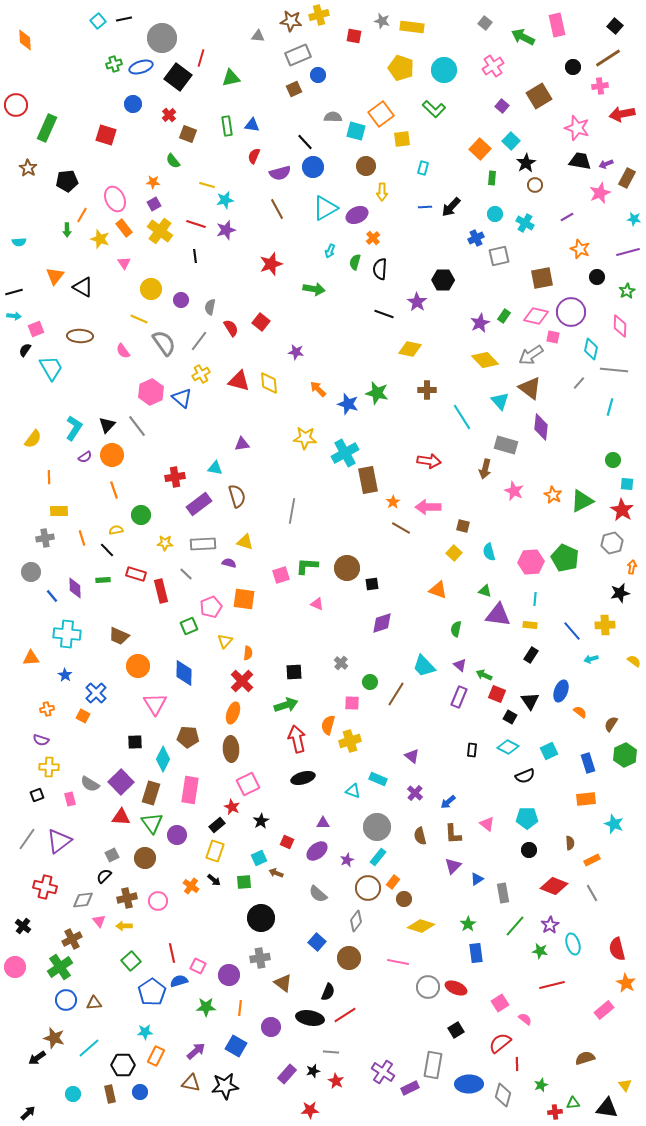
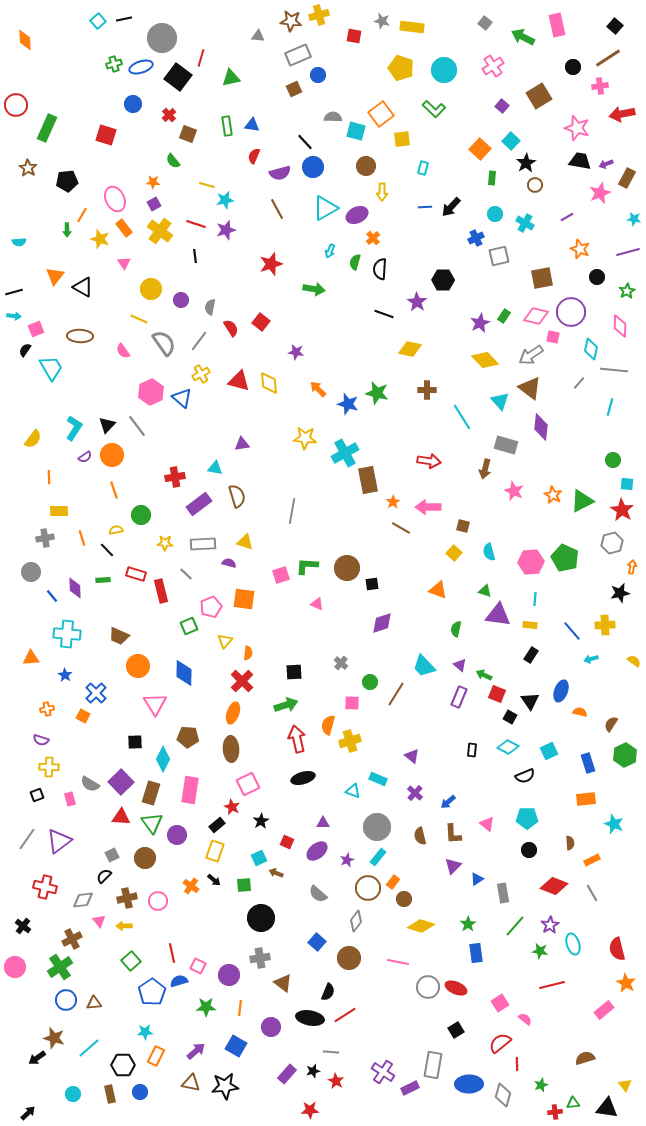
orange semicircle at (580, 712): rotated 24 degrees counterclockwise
green square at (244, 882): moved 3 px down
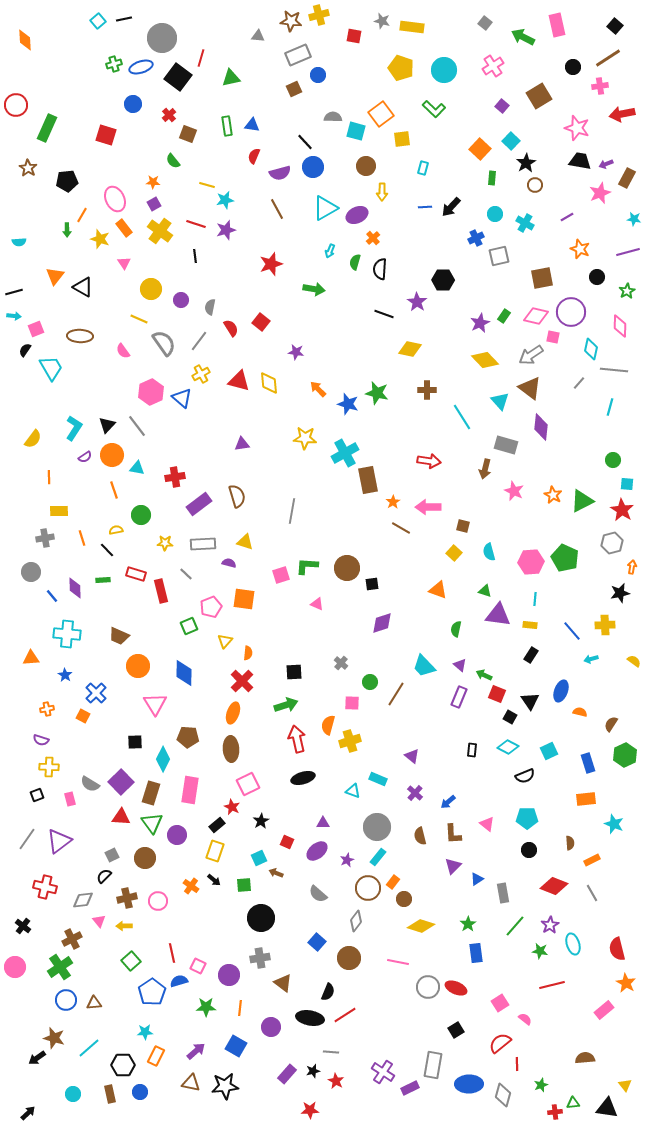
cyan triangle at (215, 468): moved 78 px left
brown semicircle at (585, 1058): rotated 12 degrees clockwise
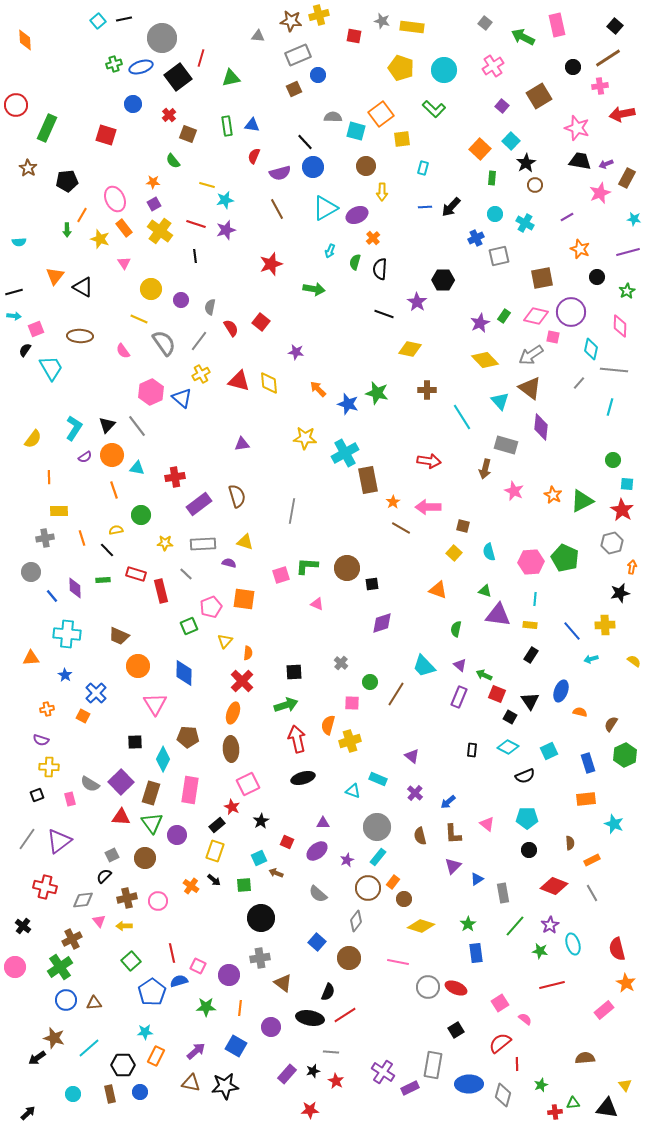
black square at (178, 77): rotated 16 degrees clockwise
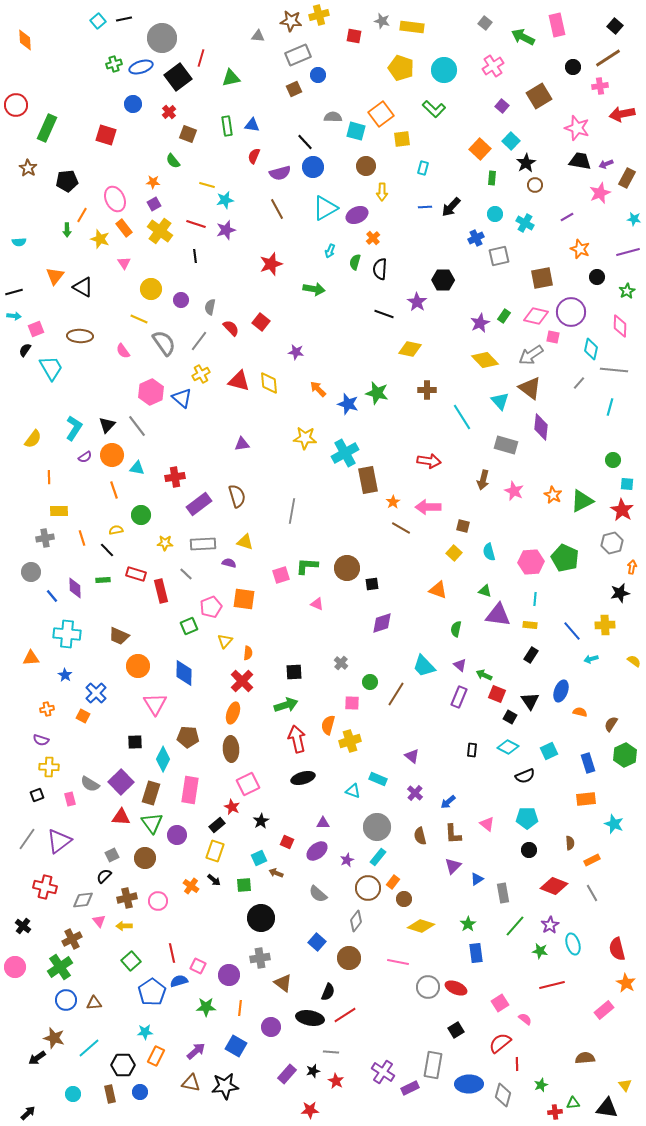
red cross at (169, 115): moved 3 px up
red semicircle at (231, 328): rotated 12 degrees counterclockwise
brown arrow at (485, 469): moved 2 px left, 11 px down
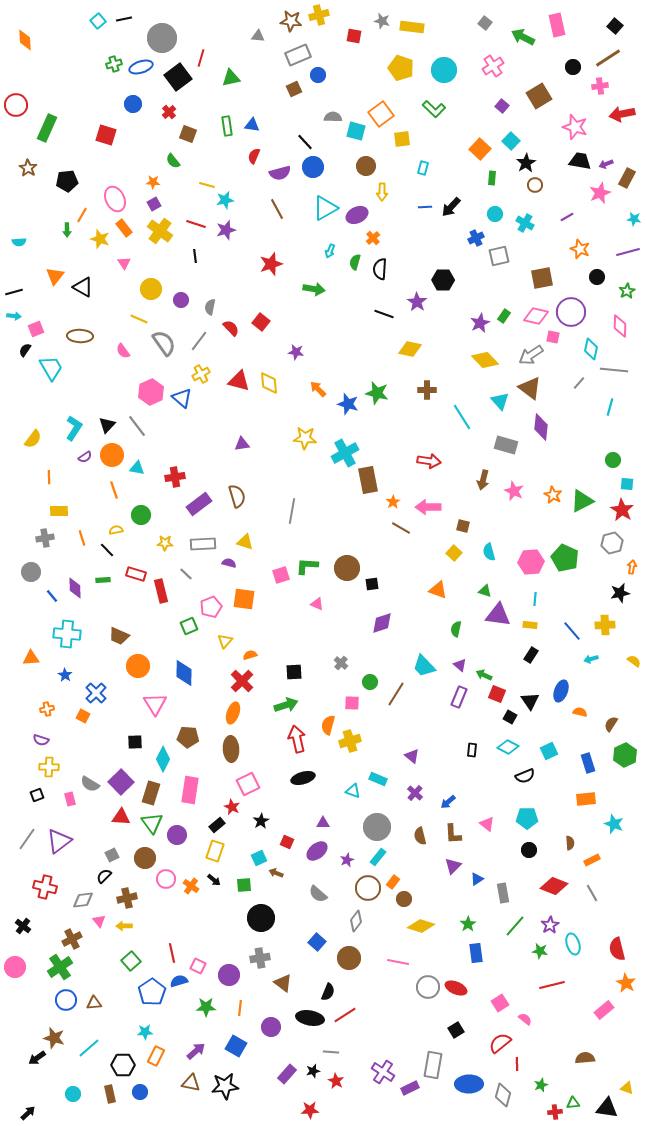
pink star at (577, 128): moved 2 px left, 1 px up
orange semicircle at (248, 653): moved 2 px right, 2 px down; rotated 112 degrees counterclockwise
pink circle at (158, 901): moved 8 px right, 22 px up
yellow triangle at (625, 1085): moved 2 px right, 3 px down; rotated 32 degrees counterclockwise
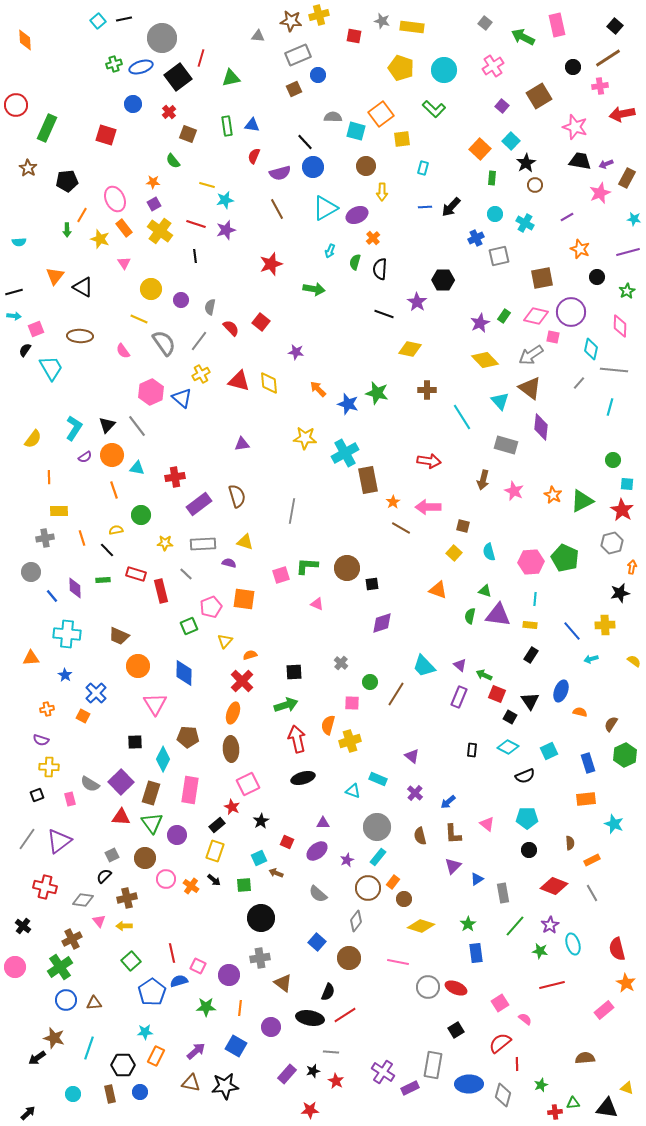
green semicircle at (456, 629): moved 14 px right, 13 px up
gray diamond at (83, 900): rotated 15 degrees clockwise
cyan line at (89, 1048): rotated 30 degrees counterclockwise
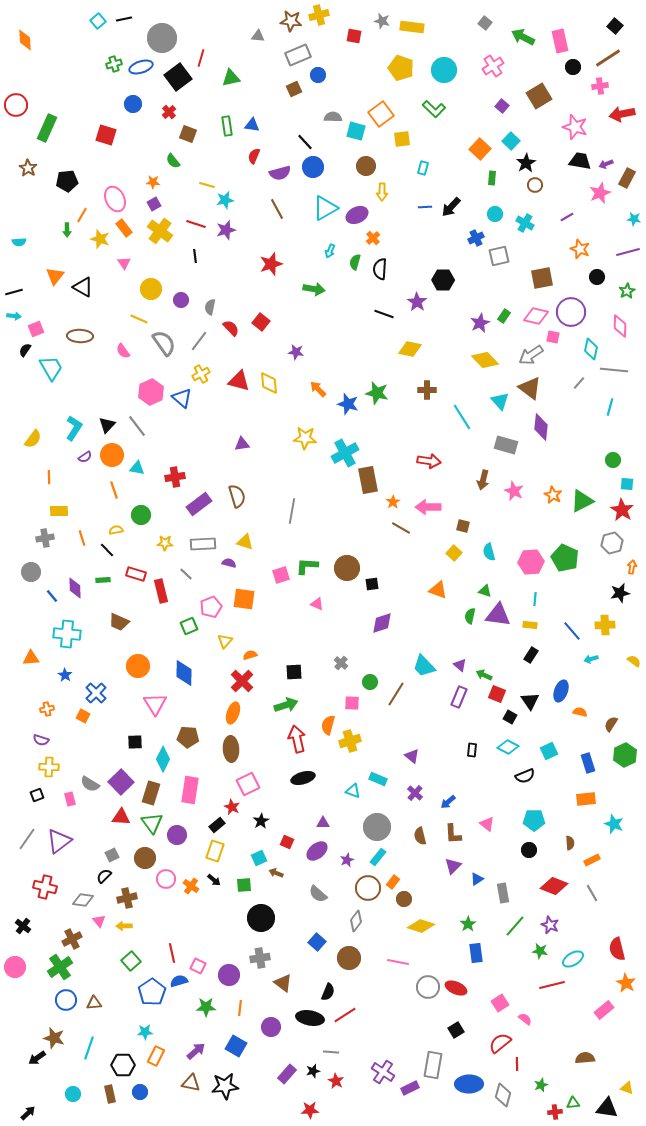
pink rectangle at (557, 25): moved 3 px right, 16 px down
brown trapezoid at (119, 636): moved 14 px up
cyan pentagon at (527, 818): moved 7 px right, 2 px down
purple star at (550, 925): rotated 18 degrees counterclockwise
cyan ellipse at (573, 944): moved 15 px down; rotated 75 degrees clockwise
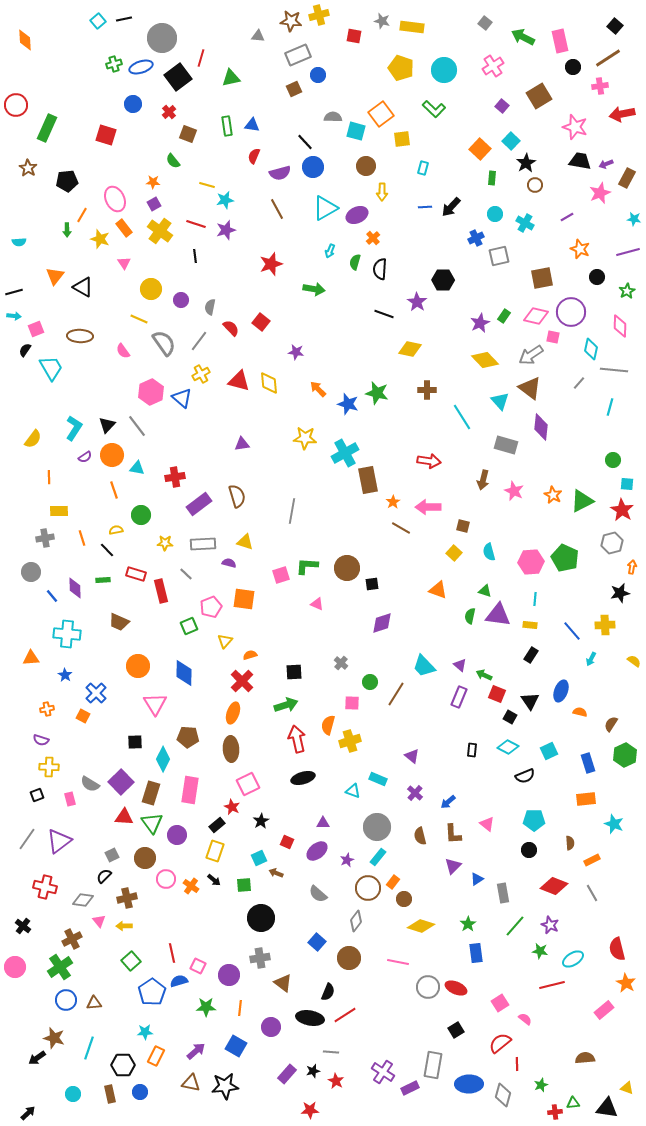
cyan arrow at (591, 659): rotated 48 degrees counterclockwise
red triangle at (121, 817): moved 3 px right
